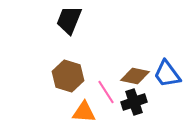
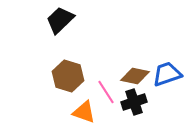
black trapezoid: moved 9 px left; rotated 24 degrees clockwise
blue trapezoid: rotated 108 degrees clockwise
orange triangle: rotated 15 degrees clockwise
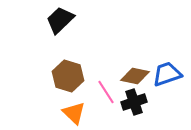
orange triangle: moved 10 px left, 1 px down; rotated 25 degrees clockwise
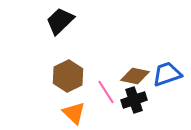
black trapezoid: moved 1 px down
brown hexagon: rotated 16 degrees clockwise
black cross: moved 2 px up
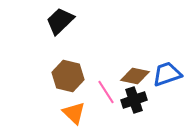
brown hexagon: rotated 20 degrees counterclockwise
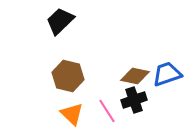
pink line: moved 1 px right, 19 px down
orange triangle: moved 2 px left, 1 px down
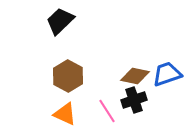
brown hexagon: rotated 16 degrees clockwise
orange triangle: moved 7 px left; rotated 20 degrees counterclockwise
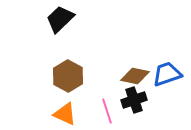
black trapezoid: moved 2 px up
pink line: rotated 15 degrees clockwise
